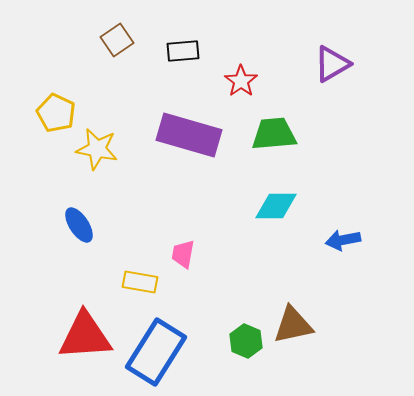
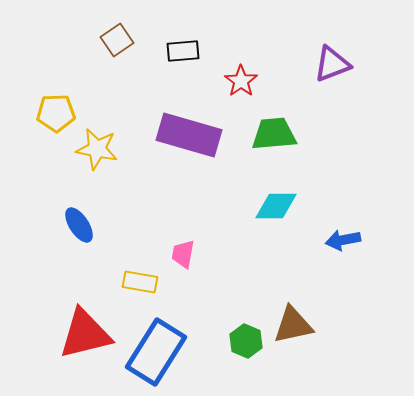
purple triangle: rotated 9 degrees clockwise
yellow pentagon: rotated 27 degrees counterclockwise
red triangle: moved 2 px up; rotated 10 degrees counterclockwise
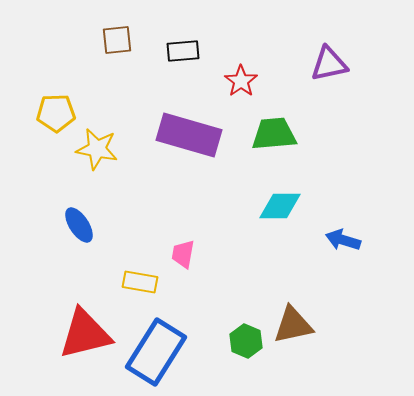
brown square: rotated 28 degrees clockwise
purple triangle: moved 3 px left; rotated 9 degrees clockwise
cyan diamond: moved 4 px right
blue arrow: rotated 28 degrees clockwise
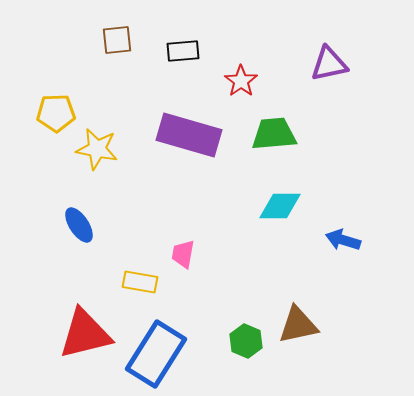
brown triangle: moved 5 px right
blue rectangle: moved 2 px down
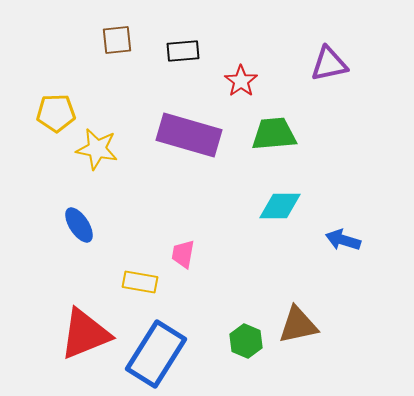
red triangle: rotated 8 degrees counterclockwise
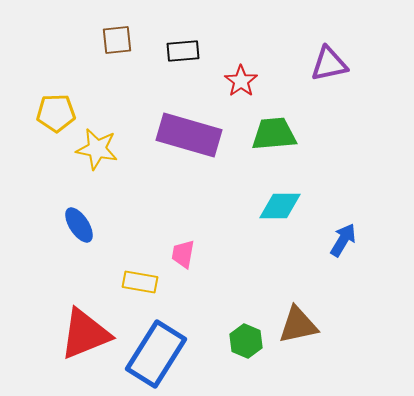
blue arrow: rotated 104 degrees clockwise
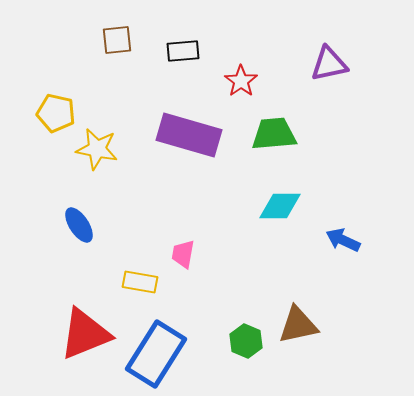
yellow pentagon: rotated 15 degrees clockwise
blue arrow: rotated 96 degrees counterclockwise
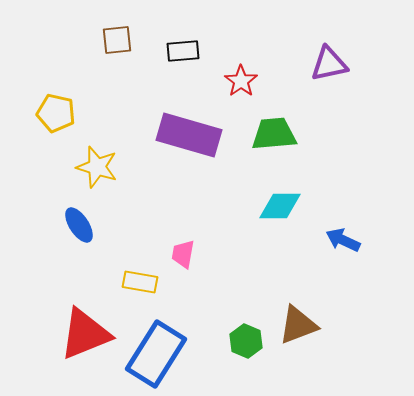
yellow star: moved 18 px down; rotated 6 degrees clockwise
brown triangle: rotated 9 degrees counterclockwise
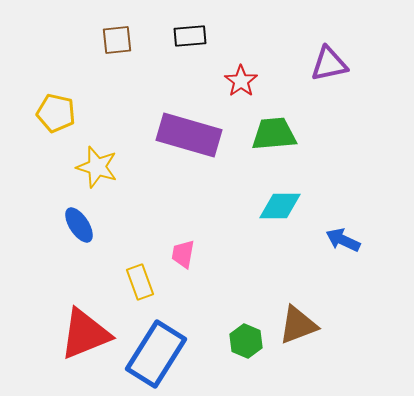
black rectangle: moved 7 px right, 15 px up
yellow rectangle: rotated 60 degrees clockwise
